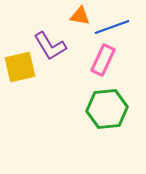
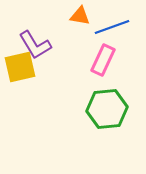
purple L-shape: moved 15 px left, 1 px up
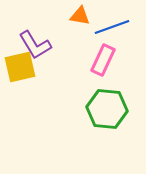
green hexagon: rotated 12 degrees clockwise
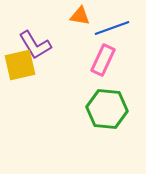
blue line: moved 1 px down
yellow square: moved 2 px up
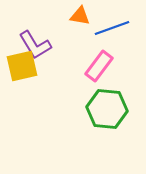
pink rectangle: moved 4 px left, 6 px down; rotated 12 degrees clockwise
yellow square: moved 2 px right, 1 px down
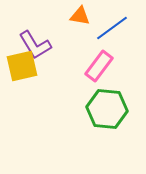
blue line: rotated 16 degrees counterclockwise
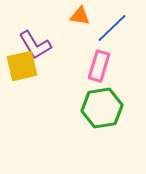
blue line: rotated 8 degrees counterclockwise
pink rectangle: rotated 20 degrees counterclockwise
green hexagon: moved 5 px left, 1 px up; rotated 15 degrees counterclockwise
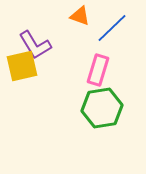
orange triangle: rotated 10 degrees clockwise
pink rectangle: moved 1 px left, 4 px down
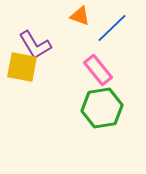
yellow square: moved 1 px down; rotated 24 degrees clockwise
pink rectangle: rotated 56 degrees counterclockwise
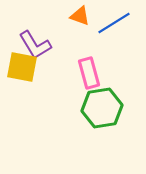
blue line: moved 2 px right, 5 px up; rotated 12 degrees clockwise
pink rectangle: moved 9 px left, 3 px down; rotated 24 degrees clockwise
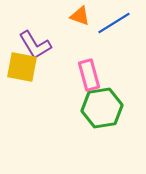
pink rectangle: moved 2 px down
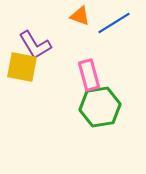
green hexagon: moved 2 px left, 1 px up
